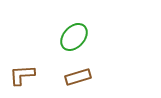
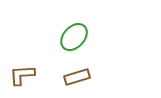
brown rectangle: moved 1 px left
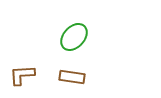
brown rectangle: moved 5 px left; rotated 25 degrees clockwise
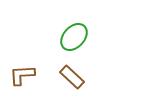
brown rectangle: rotated 35 degrees clockwise
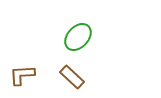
green ellipse: moved 4 px right
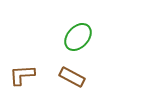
brown rectangle: rotated 15 degrees counterclockwise
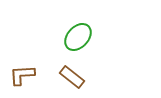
brown rectangle: rotated 10 degrees clockwise
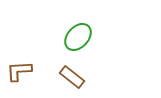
brown L-shape: moved 3 px left, 4 px up
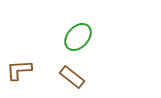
brown L-shape: moved 1 px up
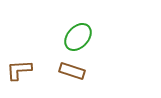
brown rectangle: moved 6 px up; rotated 20 degrees counterclockwise
